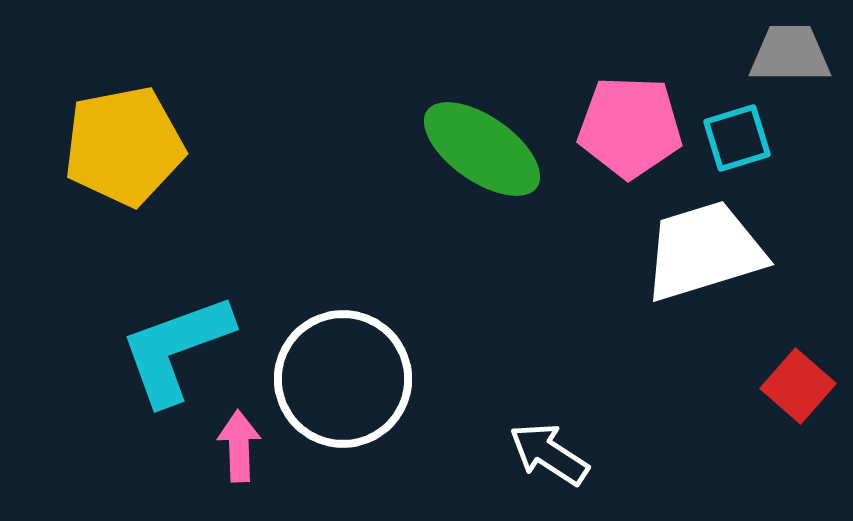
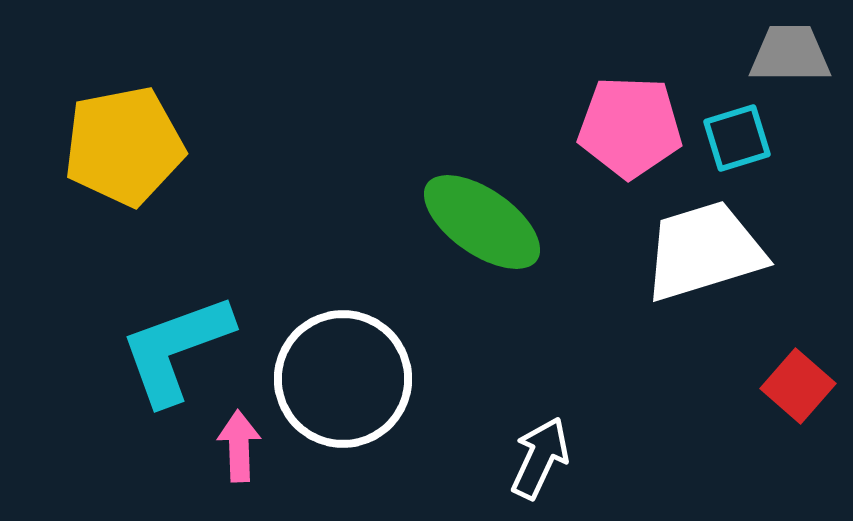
green ellipse: moved 73 px down
white arrow: moved 9 px left, 4 px down; rotated 82 degrees clockwise
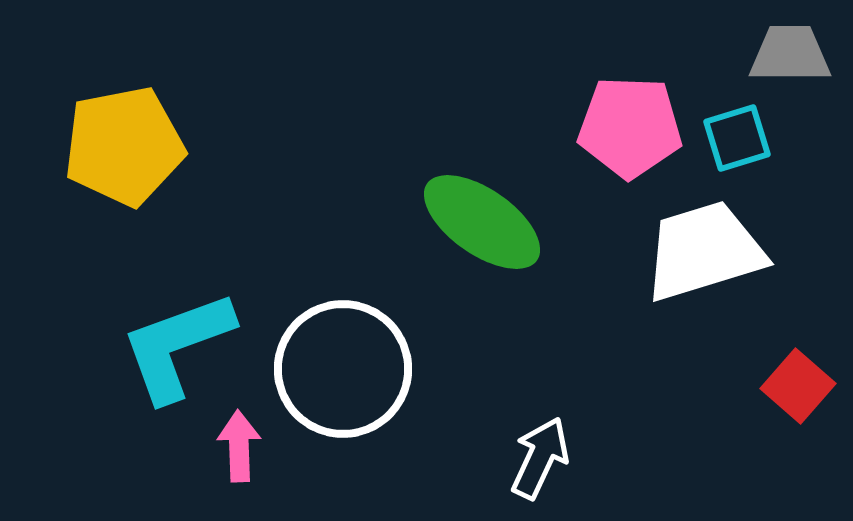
cyan L-shape: moved 1 px right, 3 px up
white circle: moved 10 px up
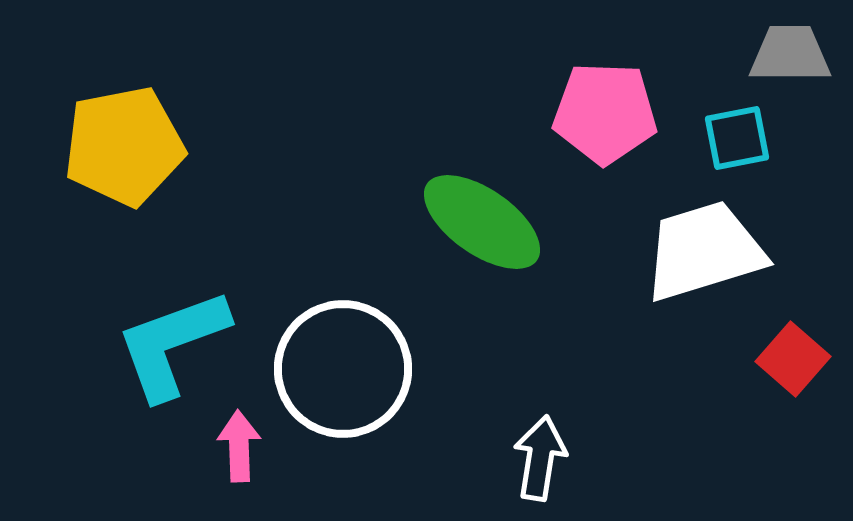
pink pentagon: moved 25 px left, 14 px up
cyan square: rotated 6 degrees clockwise
cyan L-shape: moved 5 px left, 2 px up
red square: moved 5 px left, 27 px up
white arrow: rotated 16 degrees counterclockwise
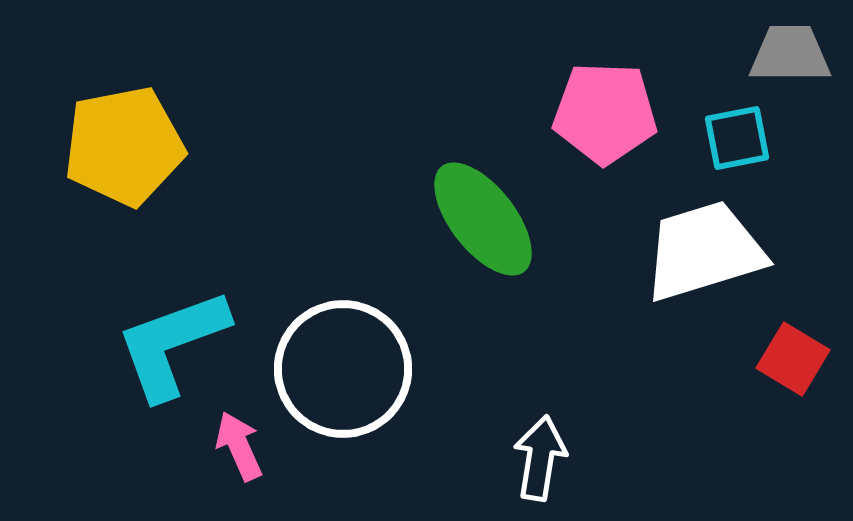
green ellipse: moved 1 px right, 3 px up; rotated 17 degrees clockwise
red square: rotated 10 degrees counterclockwise
pink arrow: rotated 22 degrees counterclockwise
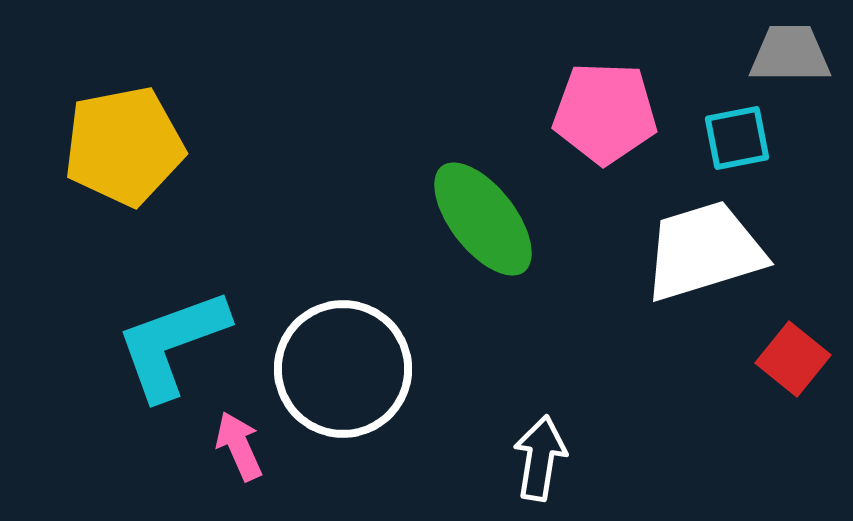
red square: rotated 8 degrees clockwise
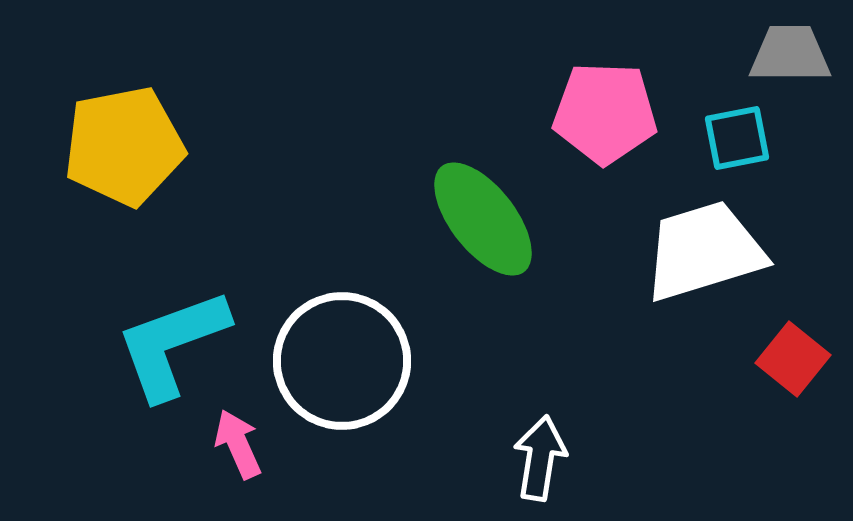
white circle: moved 1 px left, 8 px up
pink arrow: moved 1 px left, 2 px up
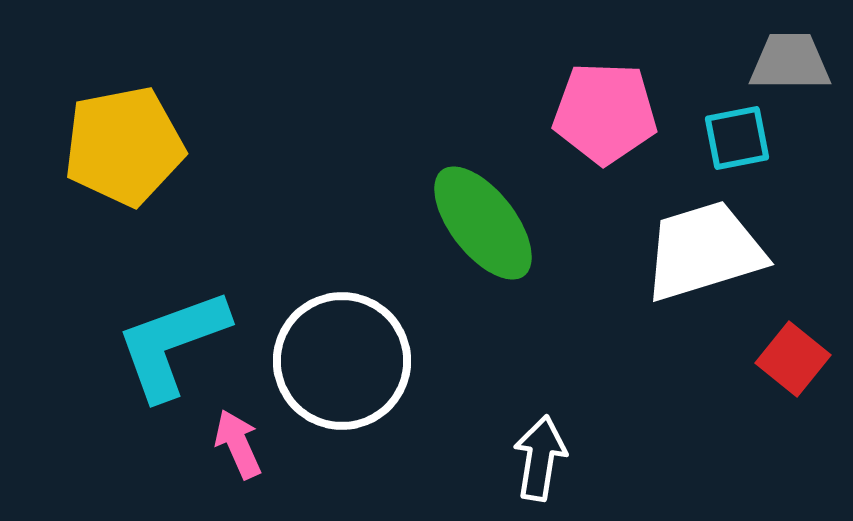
gray trapezoid: moved 8 px down
green ellipse: moved 4 px down
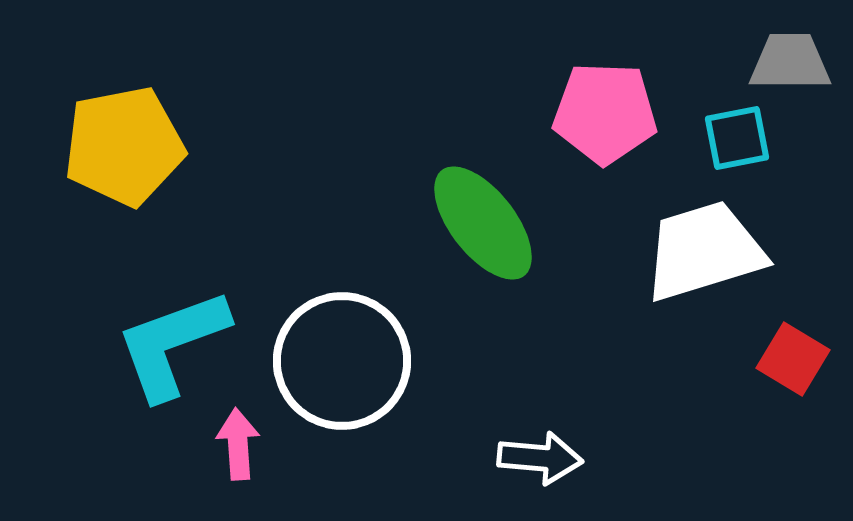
red square: rotated 8 degrees counterclockwise
pink arrow: rotated 20 degrees clockwise
white arrow: rotated 86 degrees clockwise
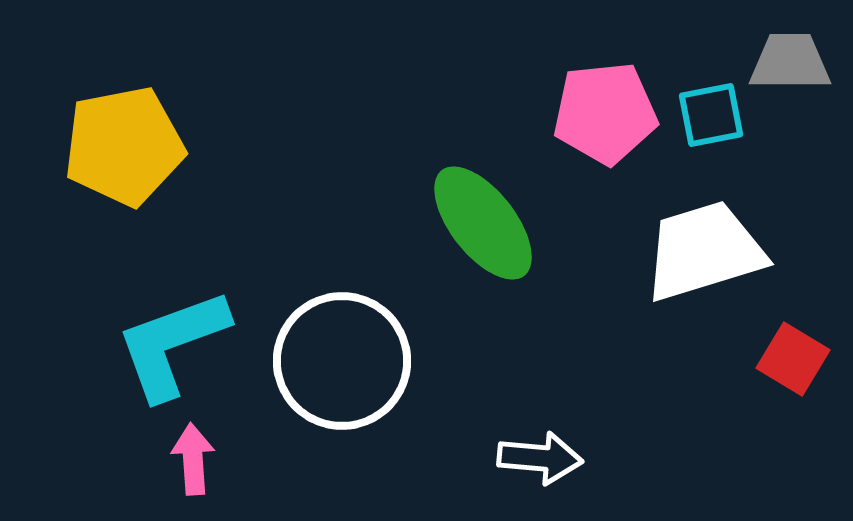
pink pentagon: rotated 8 degrees counterclockwise
cyan square: moved 26 px left, 23 px up
pink arrow: moved 45 px left, 15 px down
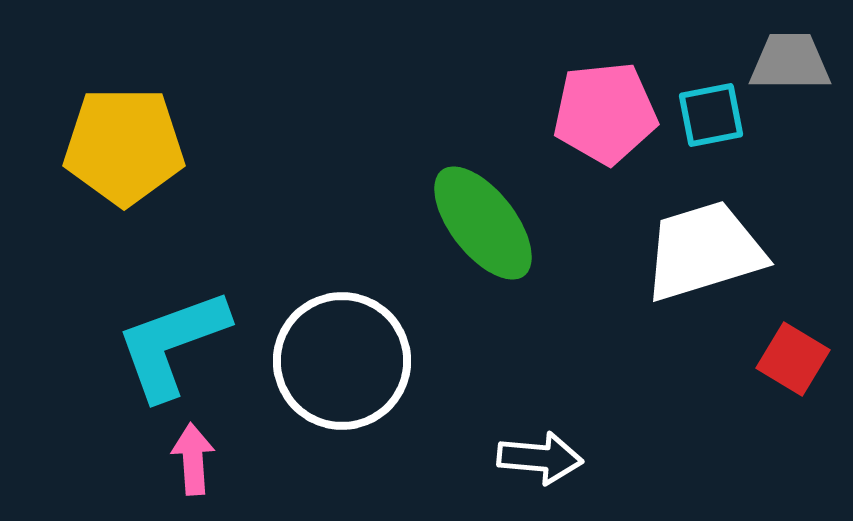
yellow pentagon: rotated 11 degrees clockwise
